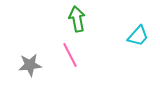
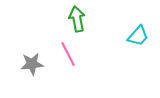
pink line: moved 2 px left, 1 px up
gray star: moved 2 px right, 1 px up
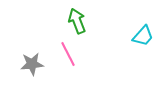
green arrow: moved 2 px down; rotated 10 degrees counterclockwise
cyan trapezoid: moved 5 px right
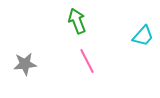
pink line: moved 19 px right, 7 px down
gray star: moved 7 px left
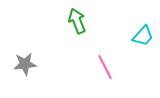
pink line: moved 18 px right, 6 px down
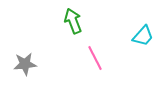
green arrow: moved 4 px left
pink line: moved 10 px left, 9 px up
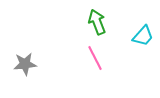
green arrow: moved 24 px right, 1 px down
